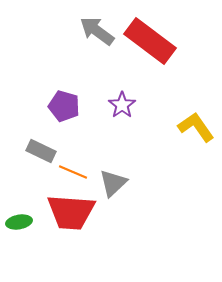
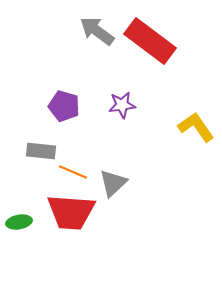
purple star: rotated 28 degrees clockwise
gray rectangle: rotated 20 degrees counterclockwise
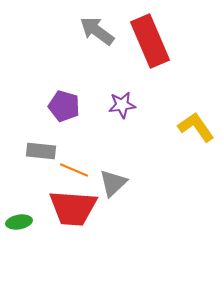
red rectangle: rotated 30 degrees clockwise
orange line: moved 1 px right, 2 px up
red trapezoid: moved 2 px right, 4 px up
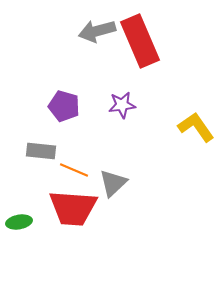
gray arrow: rotated 51 degrees counterclockwise
red rectangle: moved 10 px left
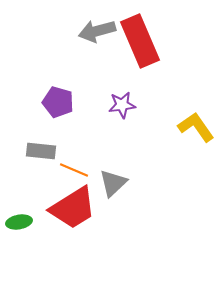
purple pentagon: moved 6 px left, 4 px up
red trapezoid: rotated 36 degrees counterclockwise
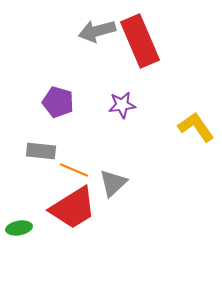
green ellipse: moved 6 px down
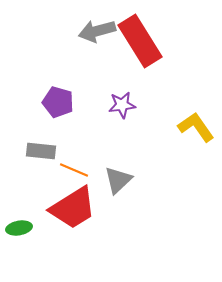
red rectangle: rotated 9 degrees counterclockwise
gray triangle: moved 5 px right, 3 px up
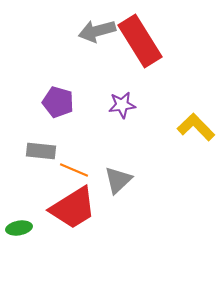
yellow L-shape: rotated 9 degrees counterclockwise
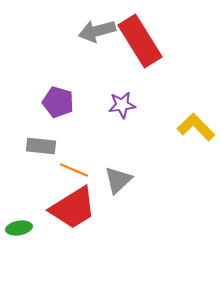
gray rectangle: moved 5 px up
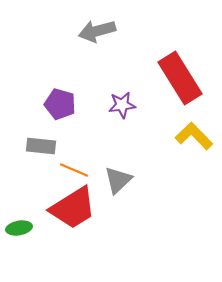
red rectangle: moved 40 px right, 37 px down
purple pentagon: moved 2 px right, 2 px down
yellow L-shape: moved 2 px left, 9 px down
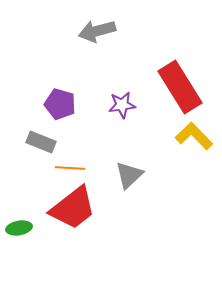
red rectangle: moved 9 px down
gray rectangle: moved 4 px up; rotated 16 degrees clockwise
orange line: moved 4 px left, 2 px up; rotated 20 degrees counterclockwise
gray triangle: moved 11 px right, 5 px up
red trapezoid: rotated 6 degrees counterclockwise
